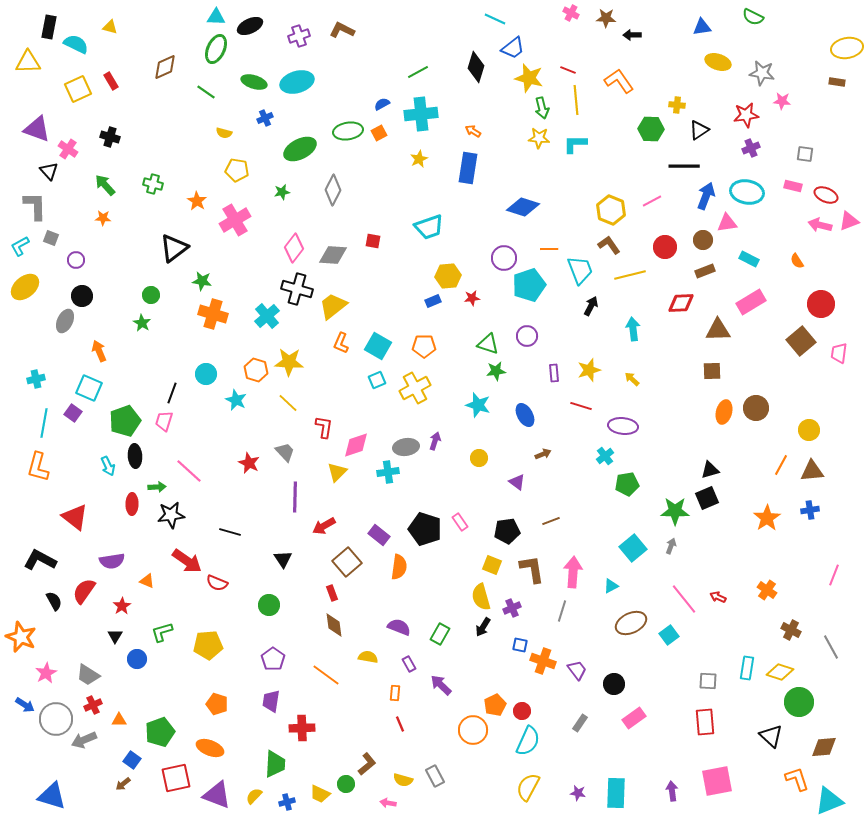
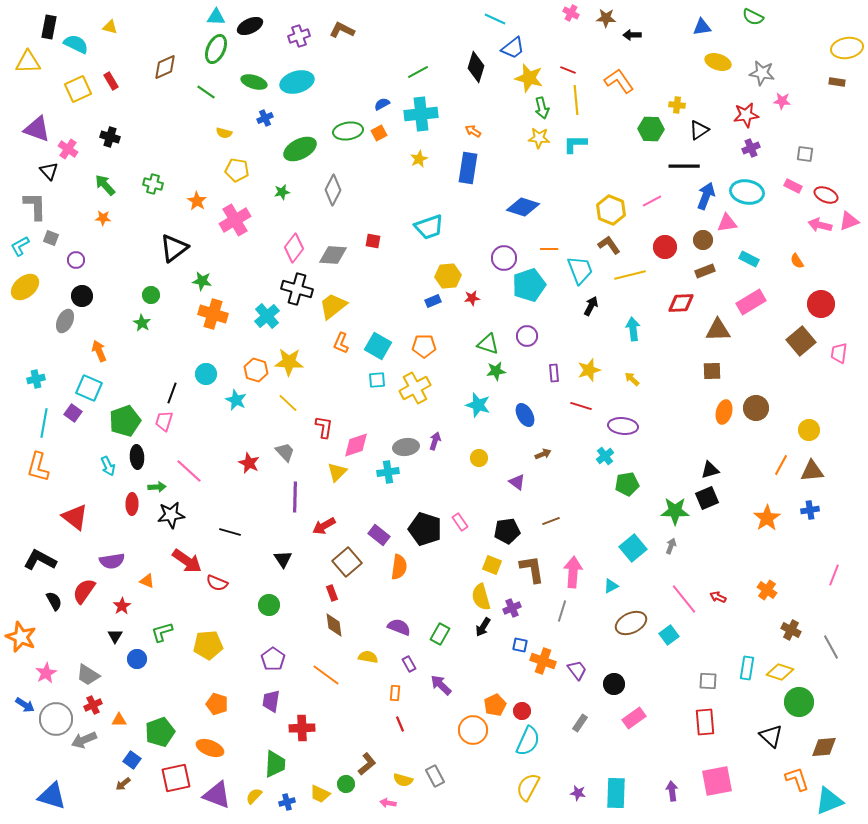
pink rectangle at (793, 186): rotated 12 degrees clockwise
cyan square at (377, 380): rotated 18 degrees clockwise
black ellipse at (135, 456): moved 2 px right, 1 px down
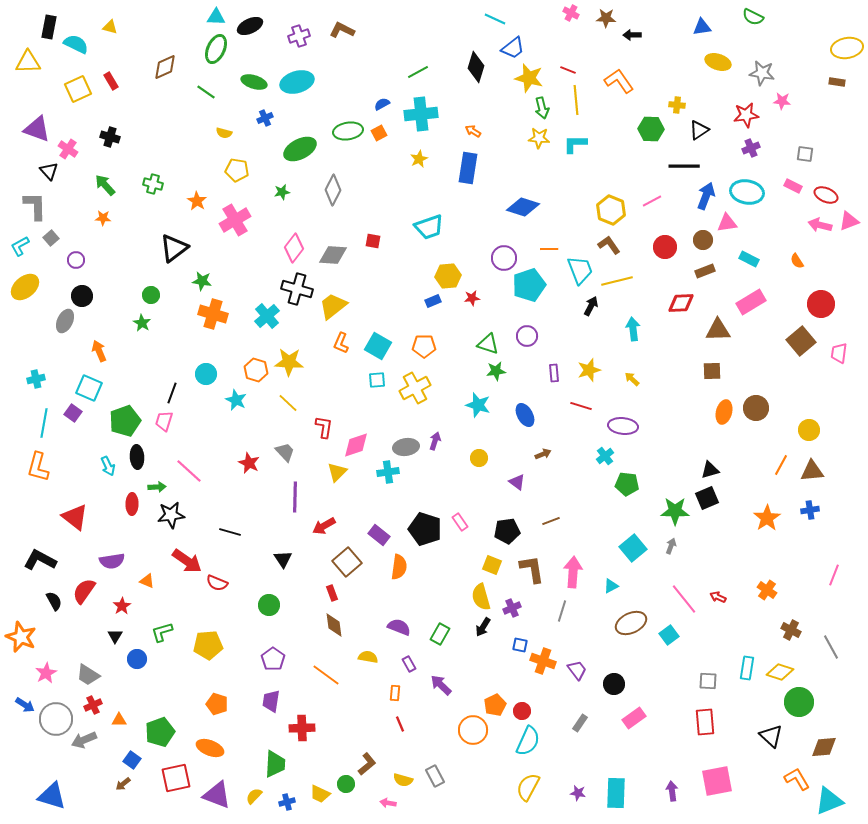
gray square at (51, 238): rotated 28 degrees clockwise
yellow line at (630, 275): moved 13 px left, 6 px down
green pentagon at (627, 484): rotated 15 degrees clockwise
orange L-shape at (797, 779): rotated 12 degrees counterclockwise
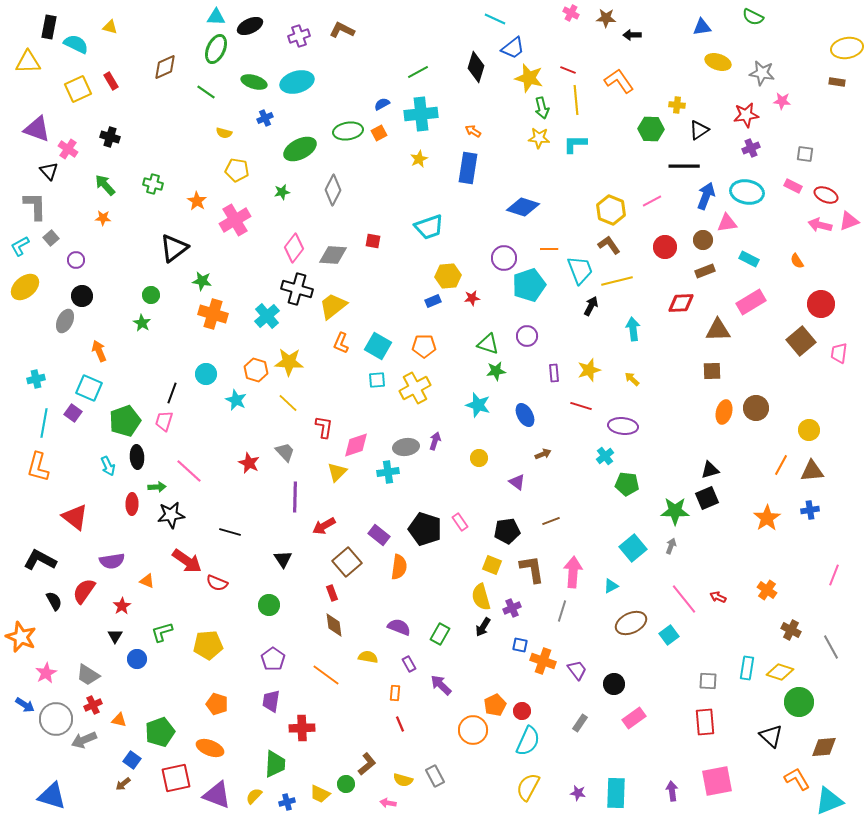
orange triangle at (119, 720): rotated 14 degrees clockwise
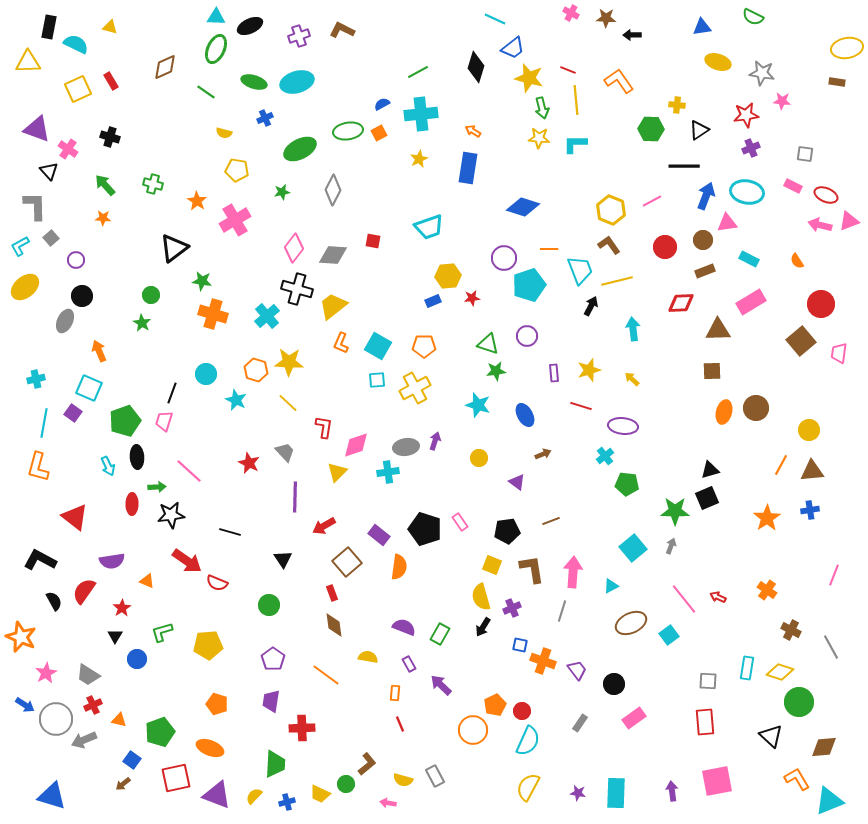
red star at (122, 606): moved 2 px down
purple semicircle at (399, 627): moved 5 px right
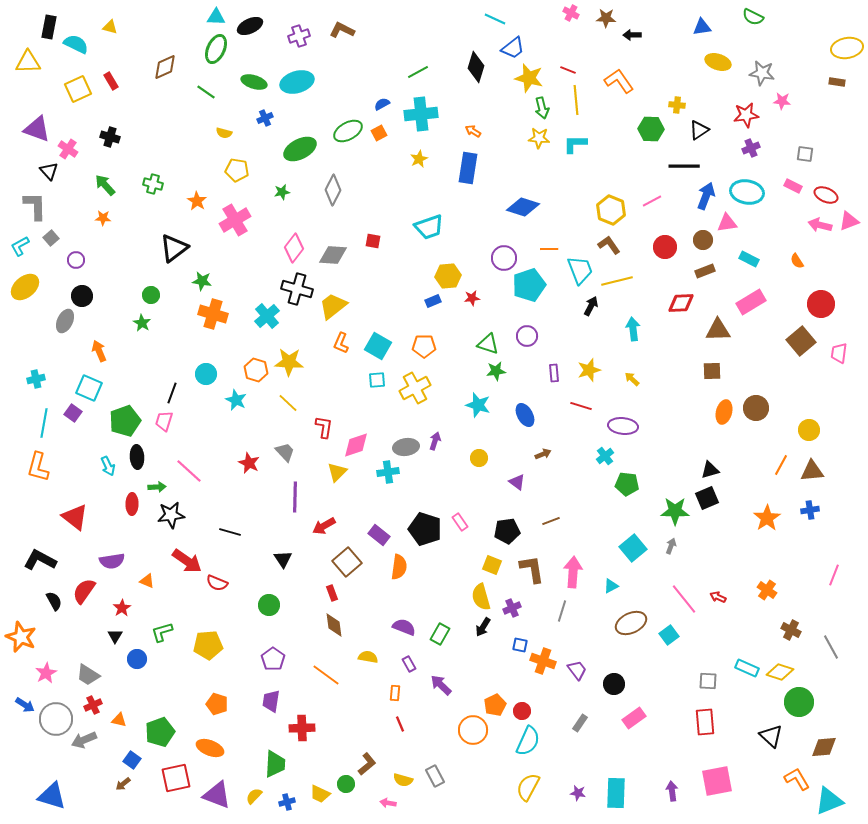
green ellipse at (348, 131): rotated 20 degrees counterclockwise
cyan rectangle at (747, 668): rotated 75 degrees counterclockwise
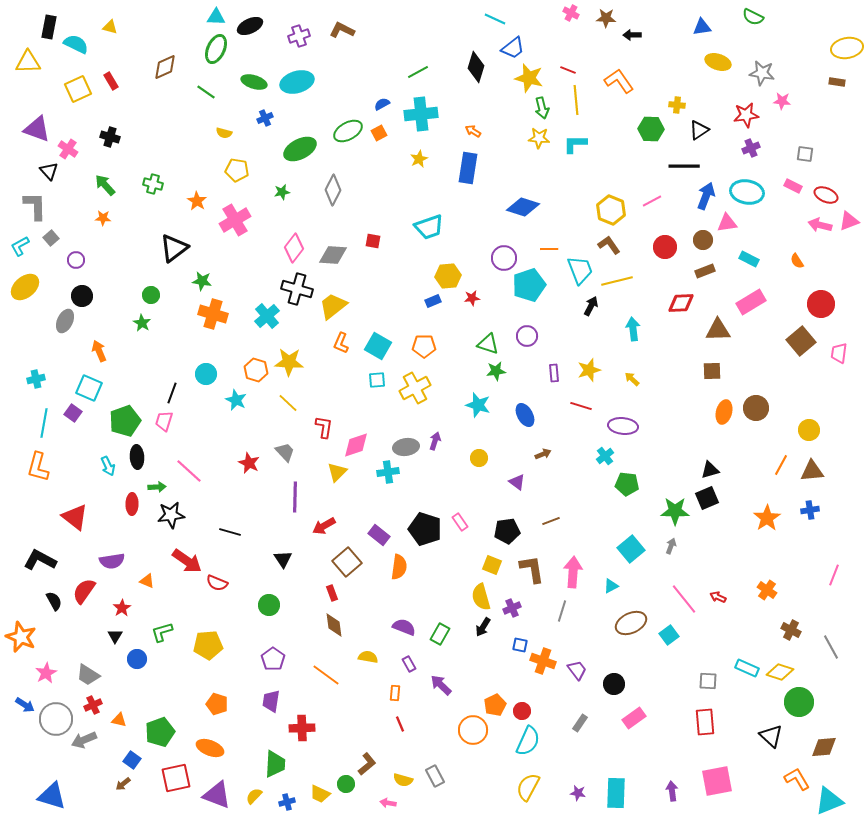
cyan square at (633, 548): moved 2 px left, 1 px down
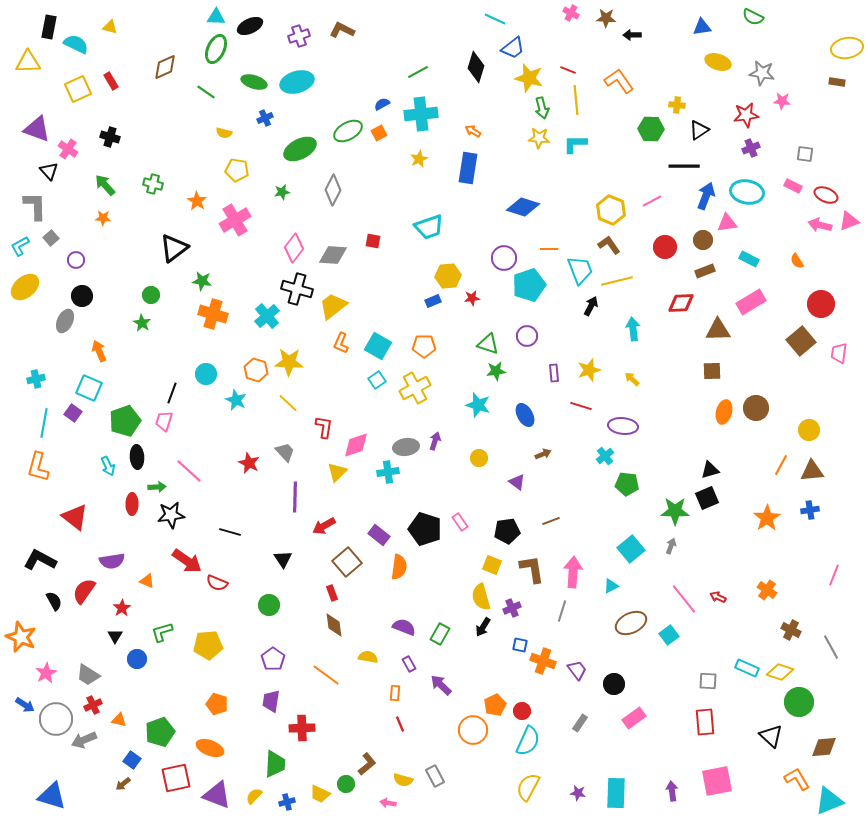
cyan square at (377, 380): rotated 30 degrees counterclockwise
